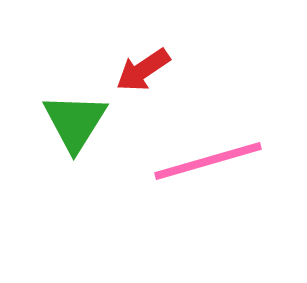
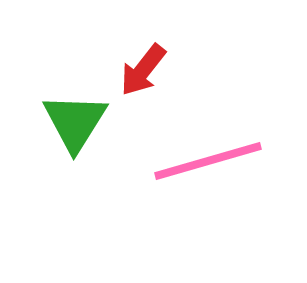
red arrow: rotated 18 degrees counterclockwise
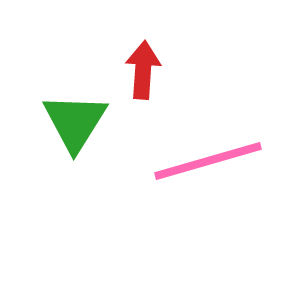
red arrow: rotated 146 degrees clockwise
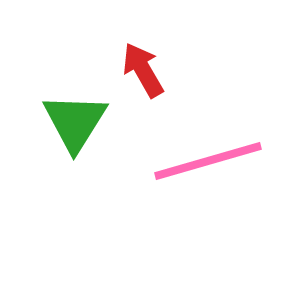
red arrow: rotated 34 degrees counterclockwise
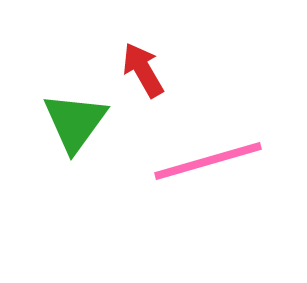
green triangle: rotated 4 degrees clockwise
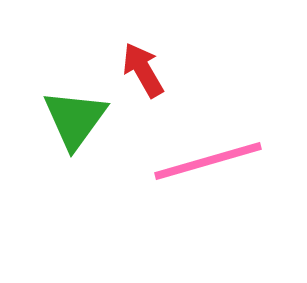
green triangle: moved 3 px up
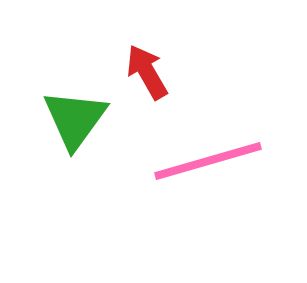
red arrow: moved 4 px right, 2 px down
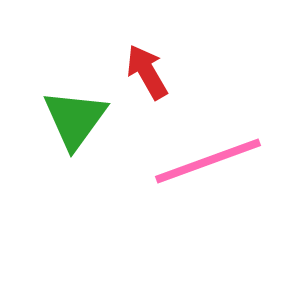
pink line: rotated 4 degrees counterclockwise
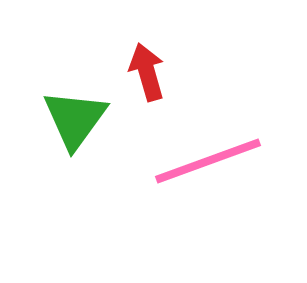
red arrow: rotated 14 degrees clockwise
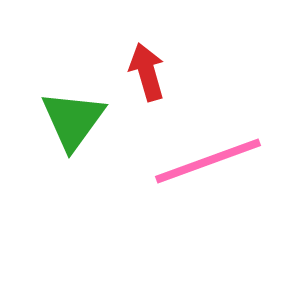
green triangle: moved 2 px left, 1 px down
